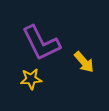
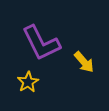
yellow star: moved 3 px left, 3 px down; rotated 25 degrees counterclockwise
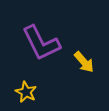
yellow star: moved 2 px left, 10 px down; rotated 15 degrees counterclockwise
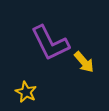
purple L-shape: moved 9 px right
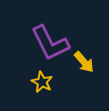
yellow star: moved 16 px right, 10 px up
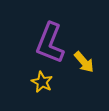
purple L-shape: rotated 48 degrees clockwise
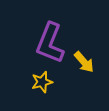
yellow star: rotated 30 degrees clockwise
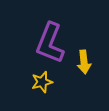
yellow arrow: rotated 35 degrees clockwise
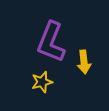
purple L-shape: moved 1 px right, 1 px up
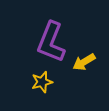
yellow arrow: rotated 65 degrees clockwise
